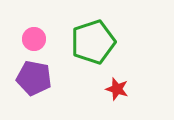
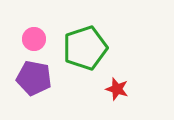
green pentagon: moved 8 px left, 6 px down
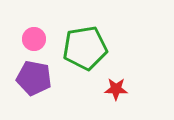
green pentagon: rotated 9 degrees clockwise
red star: moved 1 px left; rotated 15 degrees counterclockwise
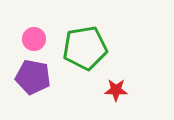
purple pentagon: moved 1 px left, 1 px up
red star: moved 1 px down
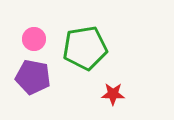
red star: moved 3 px left, 4 px down
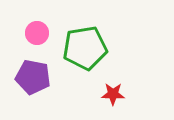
pink circle: moved 3 px right, 6 px up
